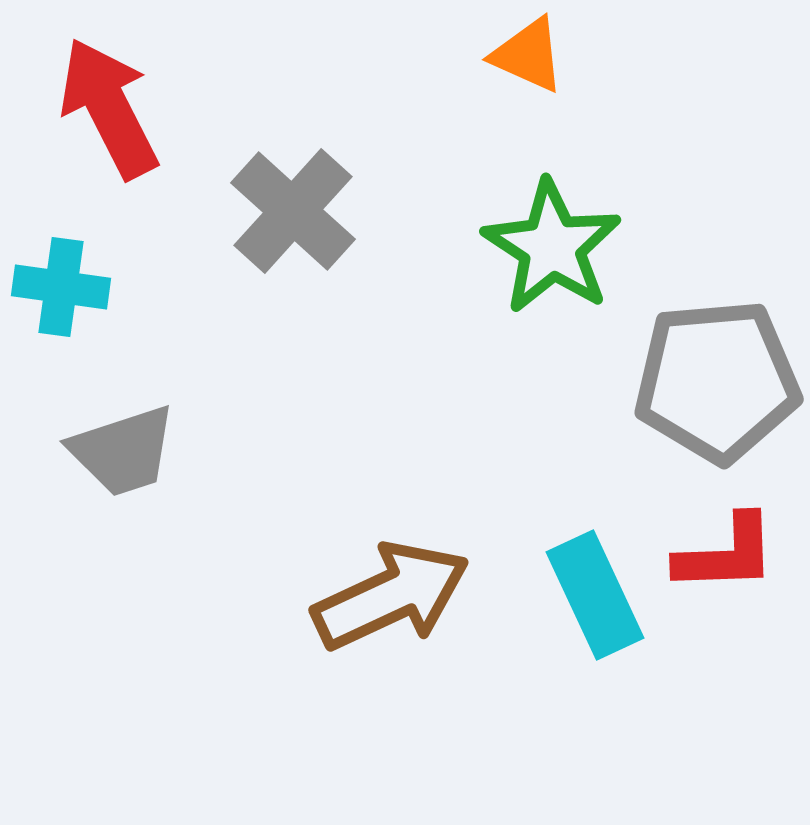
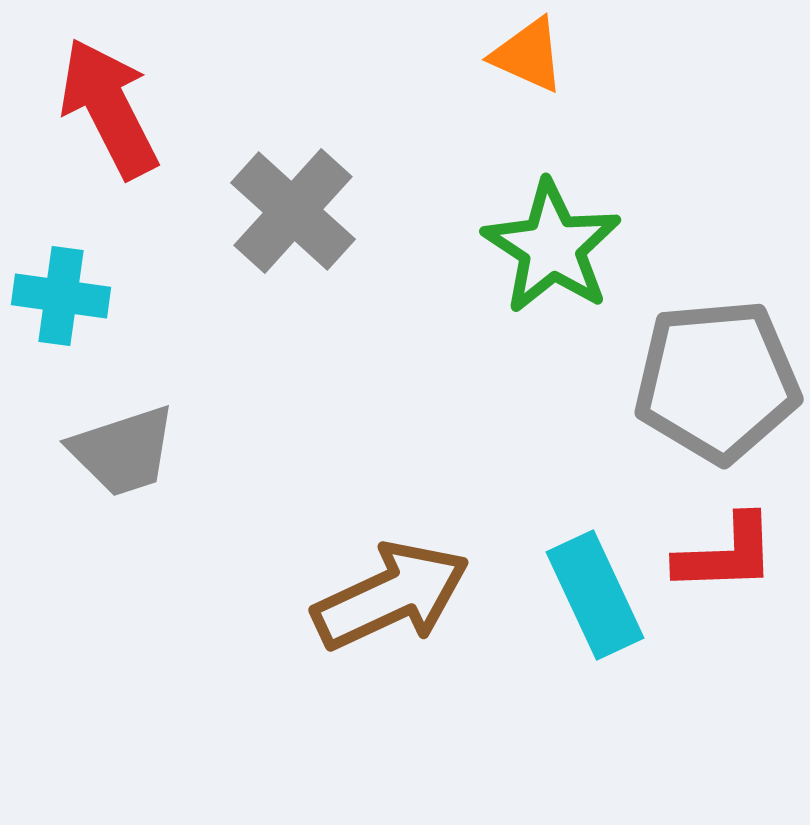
cyan cross: moved 9 px down
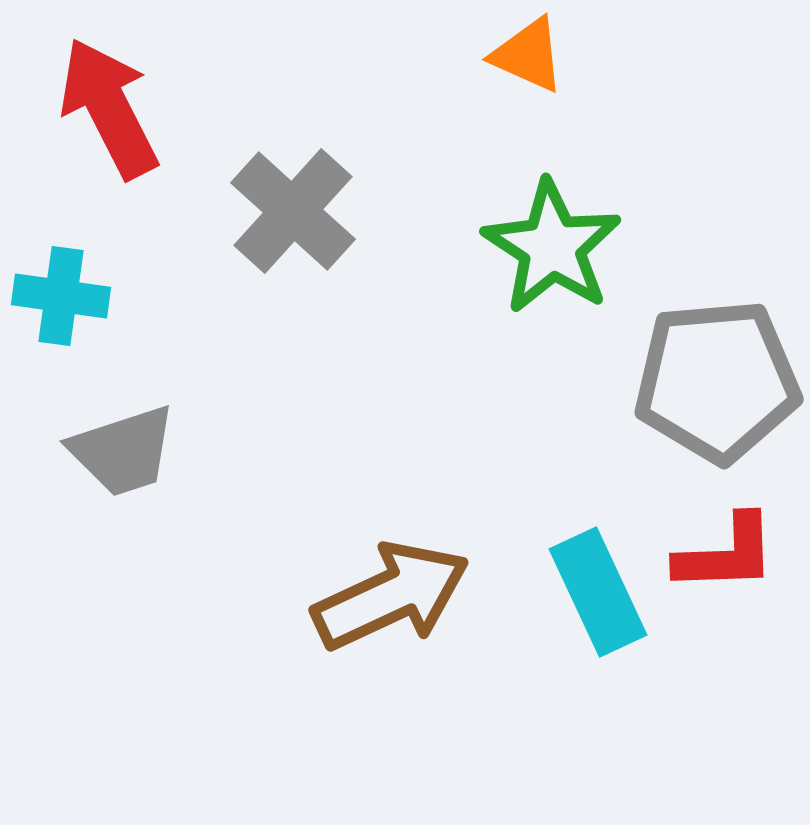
cyan rectangle: moved 3 px right, 3 px up
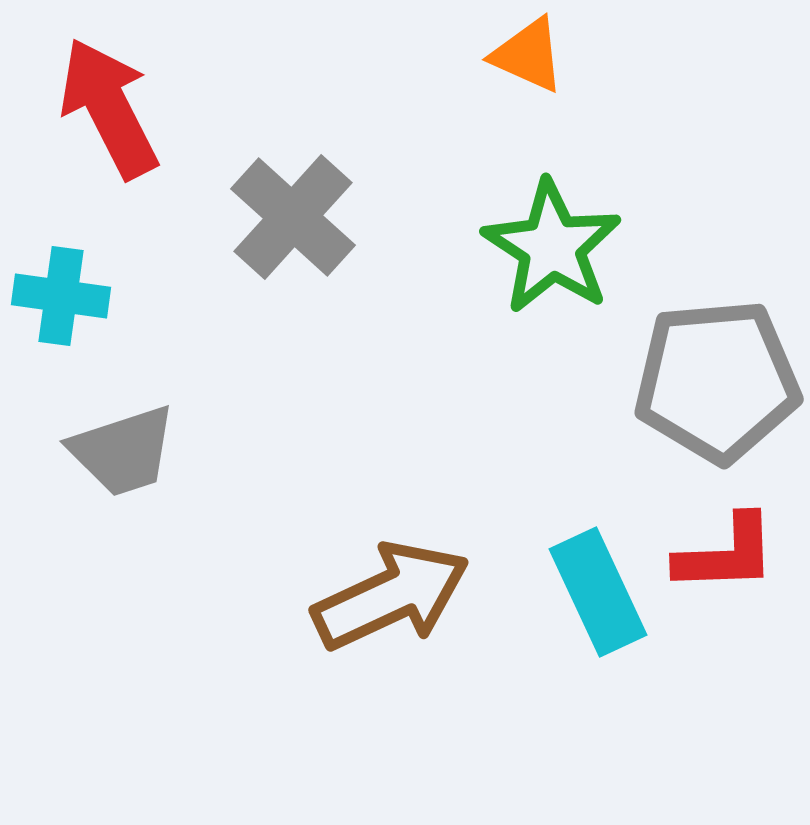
gray cross: moved 6 px down
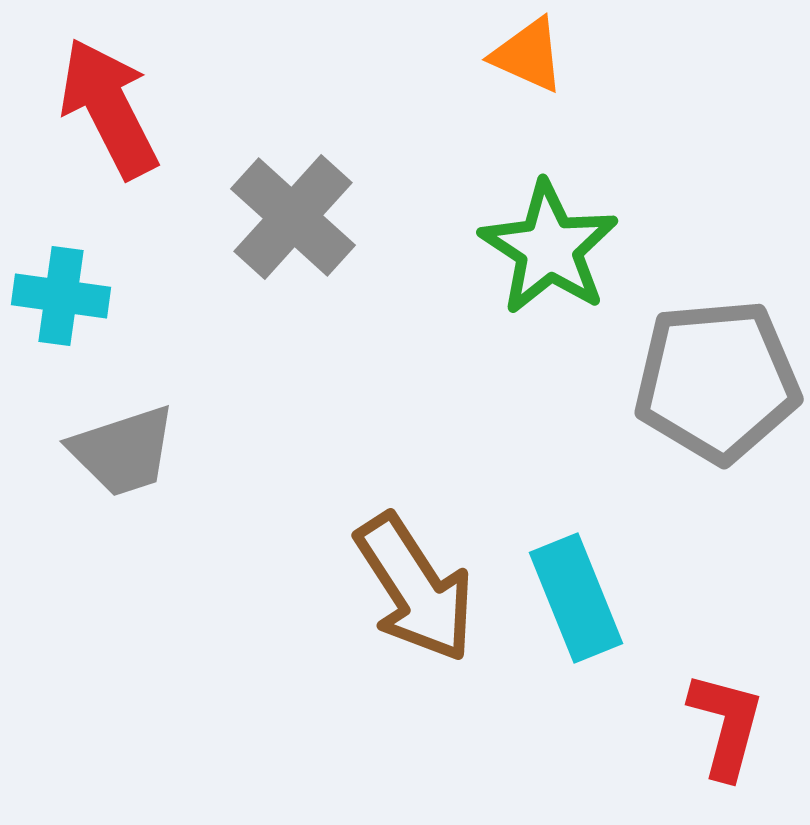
green star: moved 3 px left, 1 px down
red L-shape: moved 171 px down; rotated 73 degrees counterclockwise
cyan rectangle: moved 22 px left, 6 px down; rotated 3 degrees clockwise
brown arrow: moved 24 px right, 8 px up; rotated 82 degrees clockwise
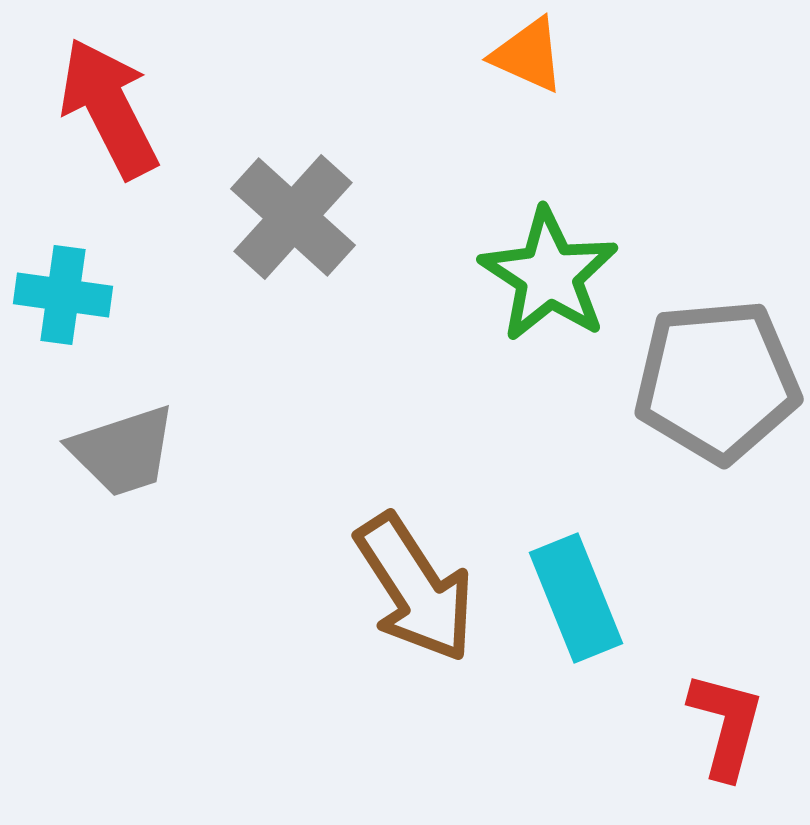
green star: moved 27 px down
cyan cross: moved 2 px right, 1 px up
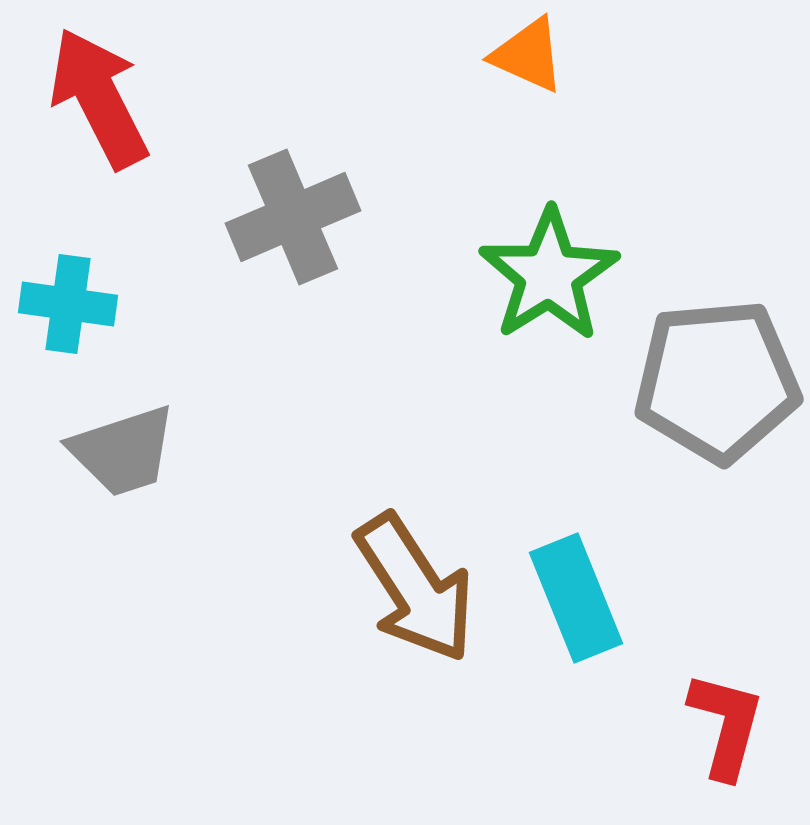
red arrow: moved 10 px left, 10 px up
gray cross: rotated 25 degrees clockwise
green star: rotated 7 degrees clockwise
cyan cross: moved 5 px right, 9 px down
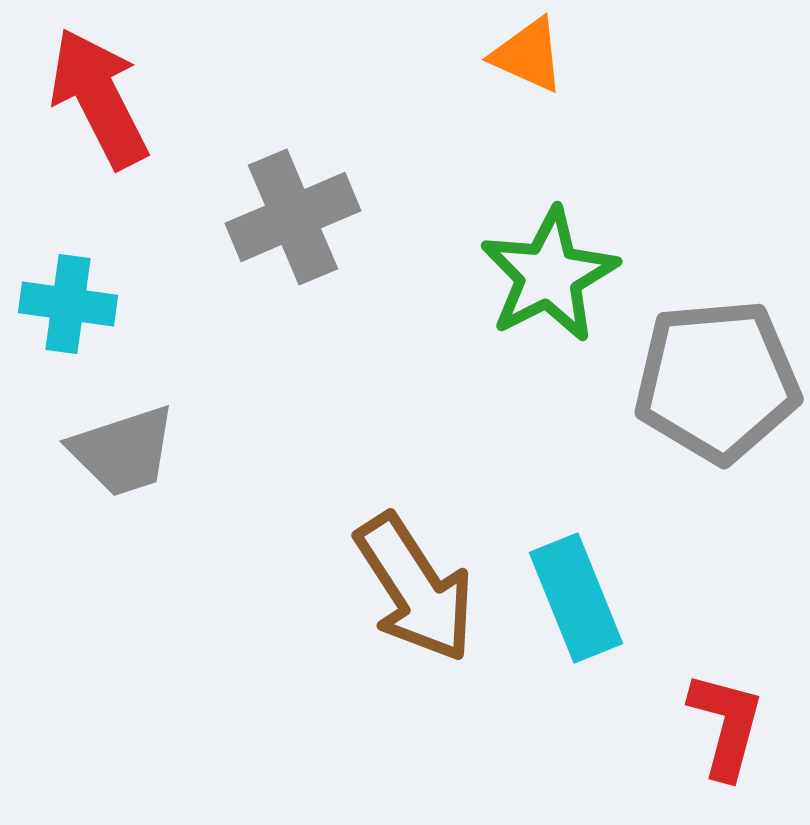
green star: rotated 5 degrees clockwise
